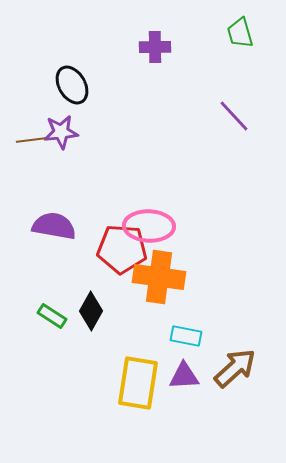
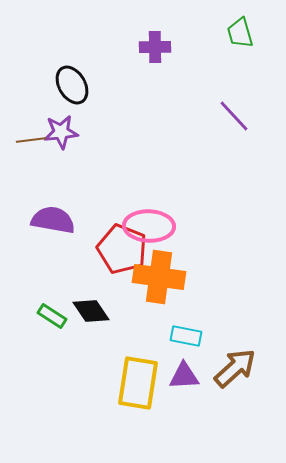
purple semicircle: moved 1 px left, 6 px up
red pentagon: rotated 18 degrees clockwise
black diamond: rotated 63 degrees counterclockwise
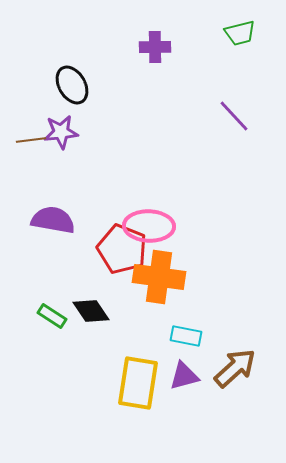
green trapezoid: rotated 88 degrees counterclockwise
purple triangle: rotated 12 degrees counterclockwise
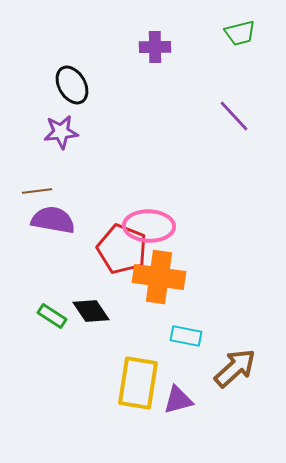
brown line: moved 6 px right, 51 px down
purple triangle: moved 6 px left, 24 px down
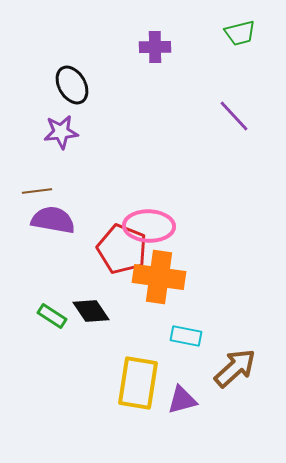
purple triangle: moved 4 px right
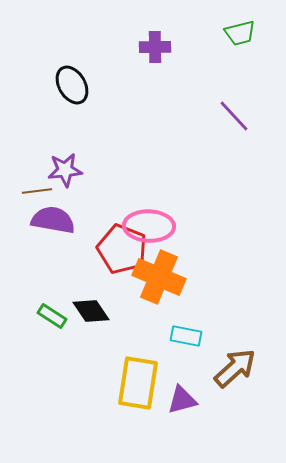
purple star: moved 4 px right, 38 px down
orange cross: rotated 15 degrees clockwise
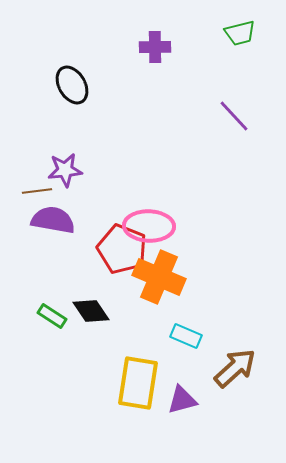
cyan rectangle: rotated 12 degrees clockwise
